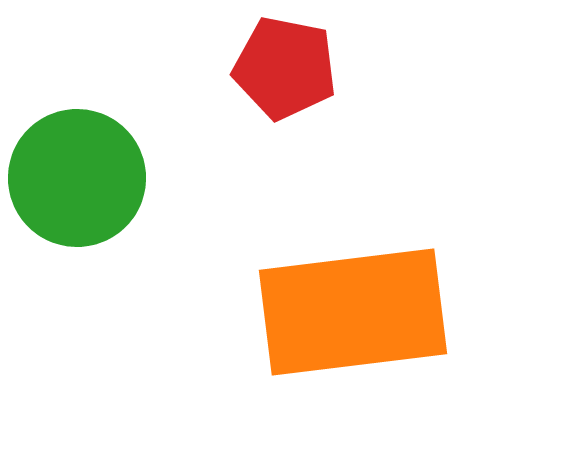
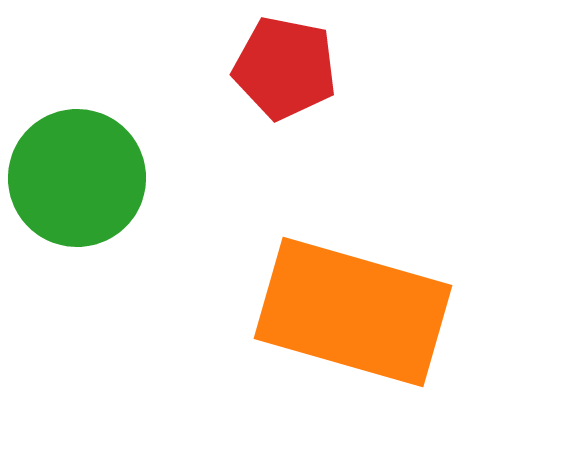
orange rectangle: rotated 23 degrees clockwise
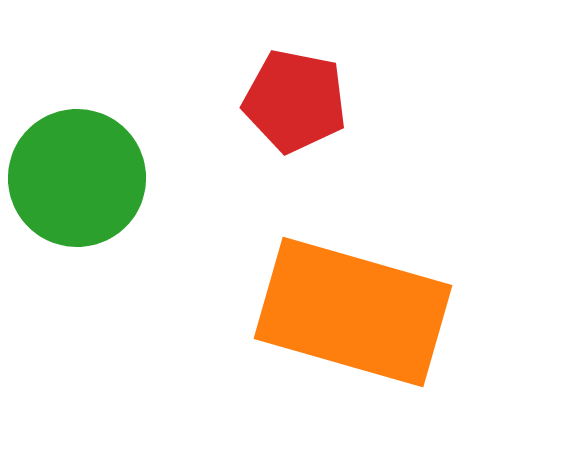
red pentagon: moved 10 px right, 33 px down
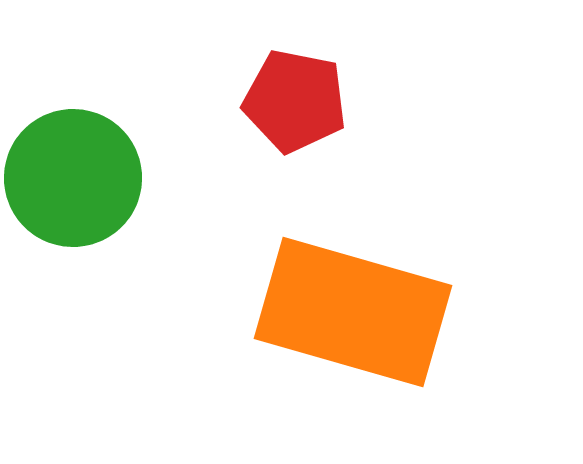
green circle: moved 4 px left
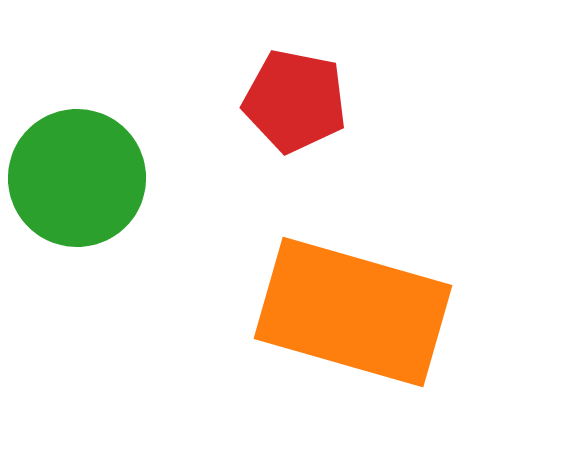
green circle: moved 4 px right
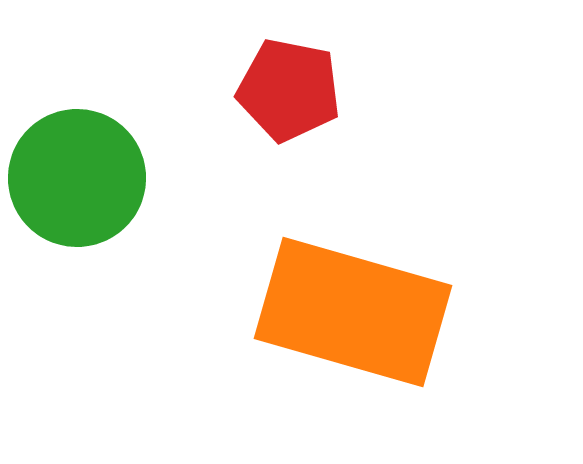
red pentagon: moved 6 px left, 11 px up
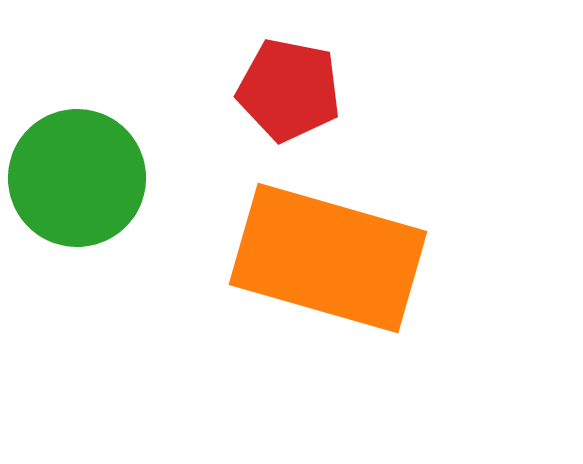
orange rectangle: moved 25 px left, 54 px up
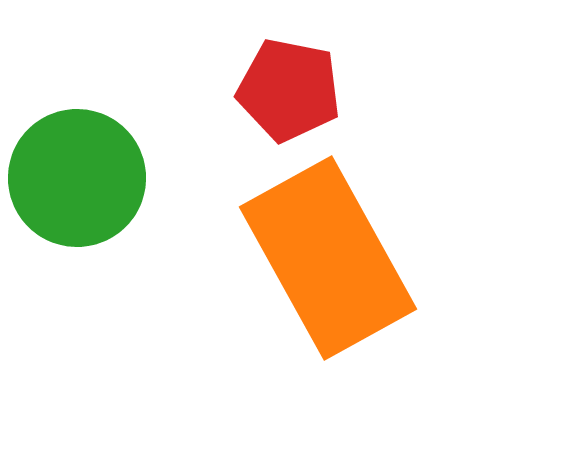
orange rectangle: rotated 45 degrees clockwise
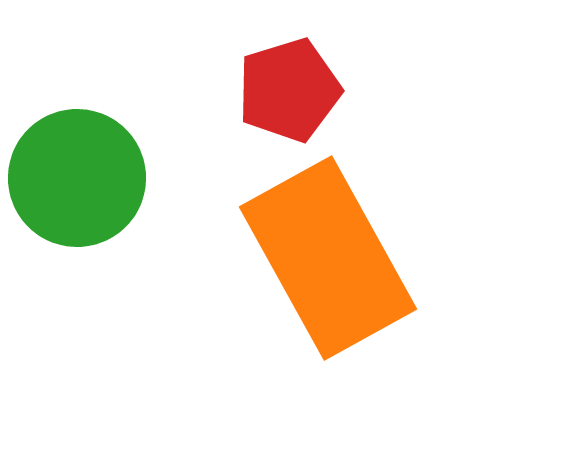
red pentagon: rotated 28 degrees counterclockwise
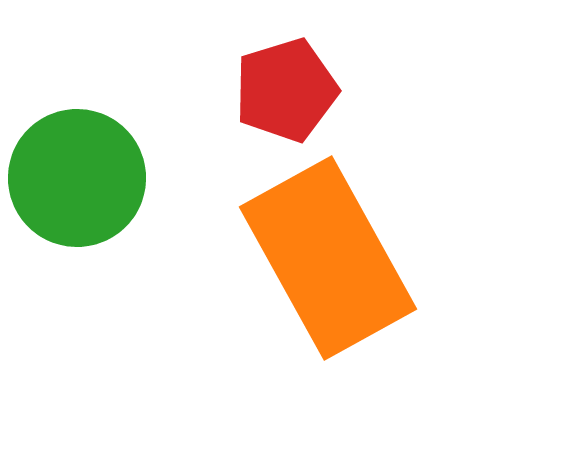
red pentagon: moved 3 px left
